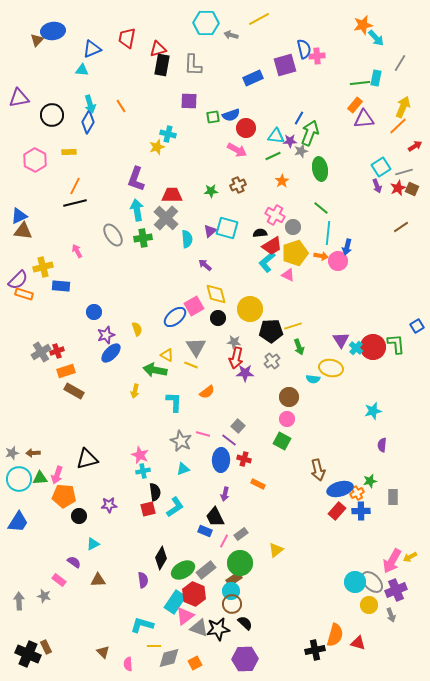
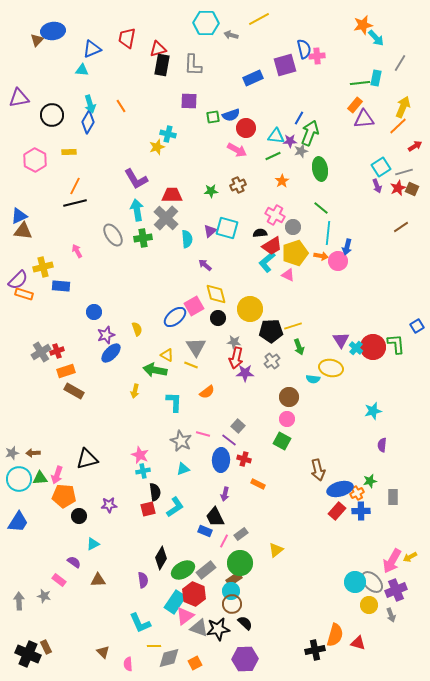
purple L-shape at (136, 179): rotated 50 degrees counterclockwise
cyan L-shape at (142, 625): moved 2 px left, 2 px up; rotated 130 degrees counterclockwise
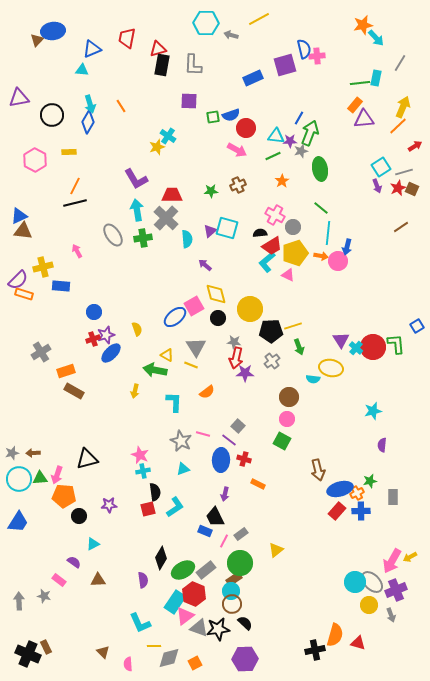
cyan cross at (168, 134): moved 2 px down; rotated 21 degrees clockwise
red cross at (57, 351): moved 36 px right, 12 px up
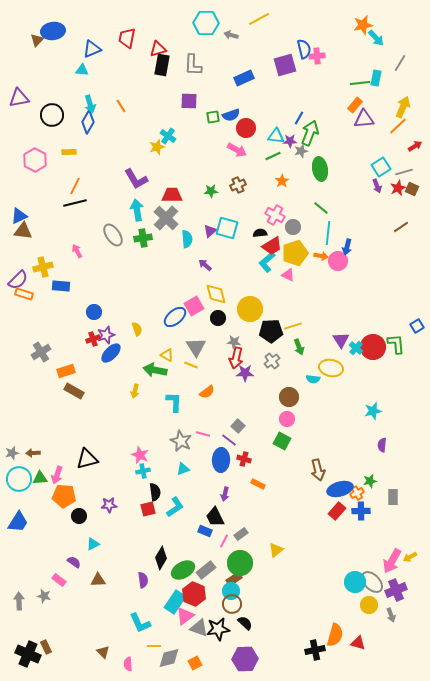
blue rectangle at (253, 78): moved 9 px left
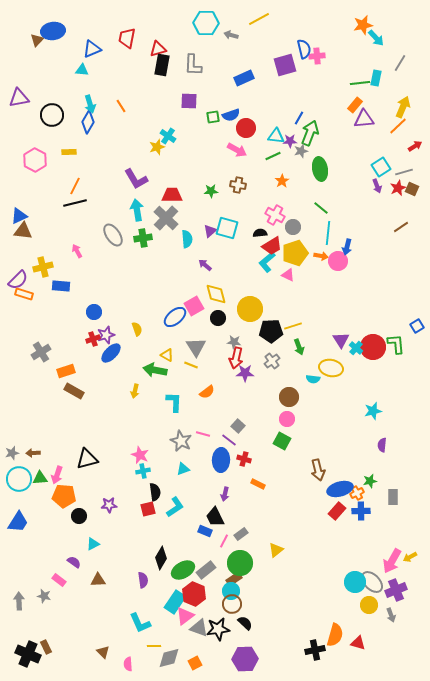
brown cross at (238, 185): rotated 35 degrees clockwise
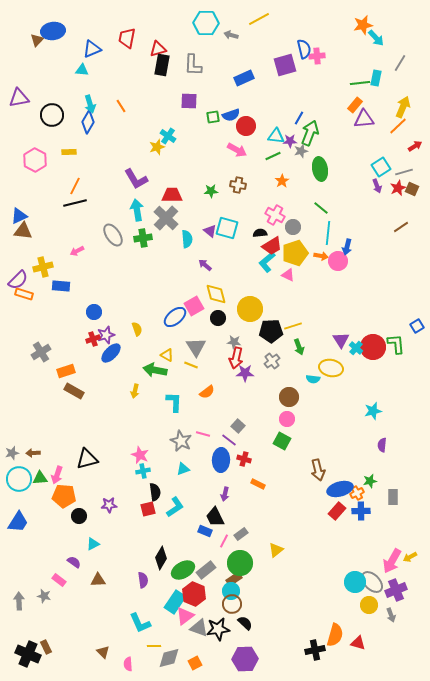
red circle at (246, 128): moved 2 px up
purple triangle at (210, 231): rotated 40 degrees counterclockwise
pink arrow at (77, 251): rotated 88 degrees counterclockwise
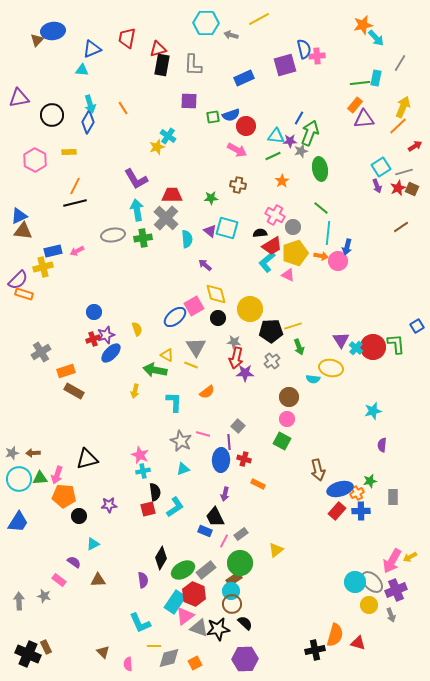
orange line at (121, 106): moved 2 px right, 2 px down
green star at (211, 191): moved 7 px down
gray ellipse at (113, 235): rotated 65 degrees counterclockwise
blue rectangle at (61, 286): moved 8 px left, 35 px up; rotated 18 degrees counterclockwise
purple line at (229, 440): moved 2 px down; rotated 49 degrees clockwise
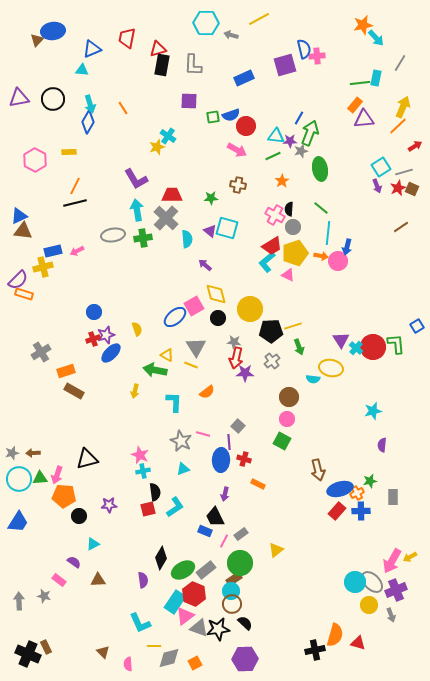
black circle at (52, 115): moved 1 px right, 16 px up
black semicircle at (260, 233): moved 29 px right, 24 px up; rotated 80 degrees counterclockwise
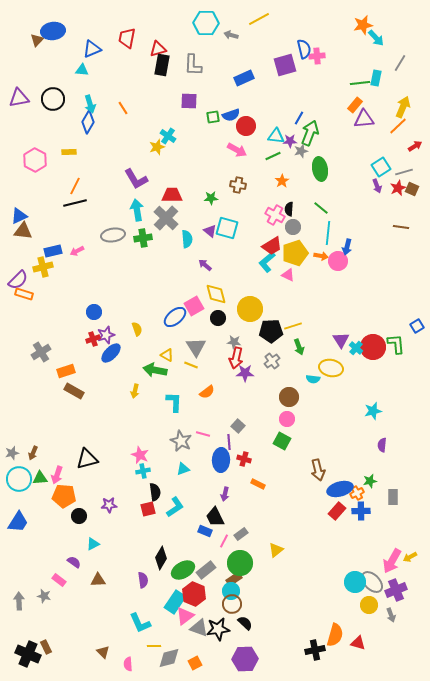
brown line at (401, 227): rotated 42 degrees clockwise
brown arrow at (33, 453): rotated 64 degrees counterclockwise
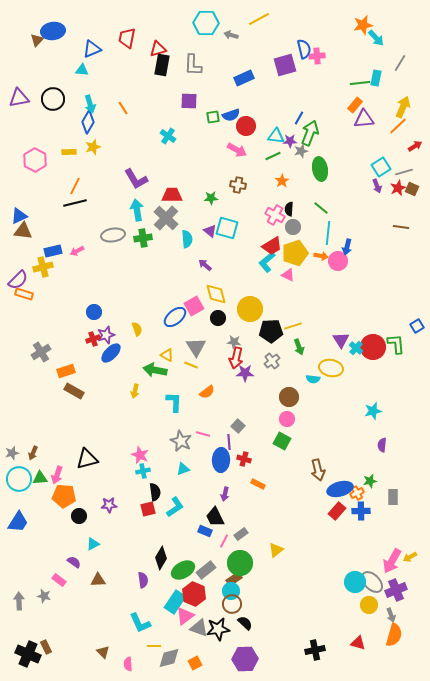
yellow star at (157, 147): moved 64 px left
orange semicircle at (335, 635): moved 59 px right
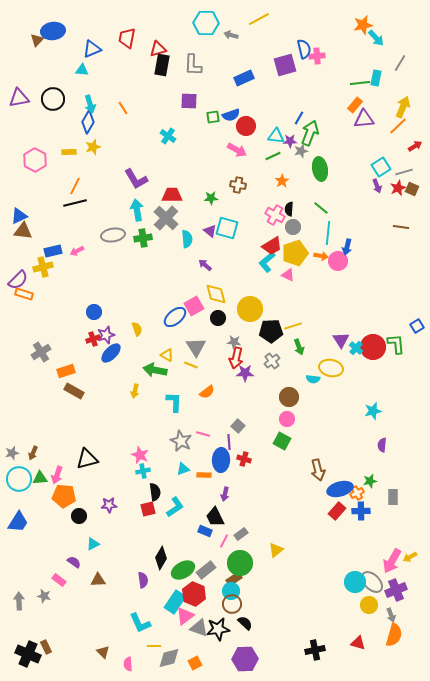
orange rectangle at (258, 484): moved 54 px left, 9 px up; rotated 24 degrees counterclockwise
